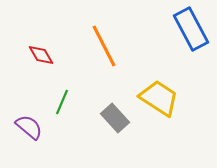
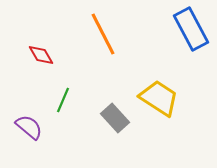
orange line: moved 1 px left, 12 px up
green line: moved 1 px right, 2 px up
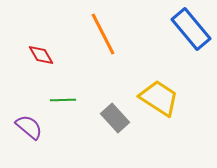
blue rectangle: rotated 12 degrees counterclockwise
green line: rotated 65 degrees clockwise
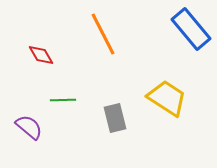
yellow trapezoid: moved 8 px right
gray rectangle: rotated 28 degrees clockwise
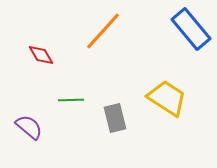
orange line: moved 3 px up; rotated 69 degrees clockwise
green line: moved 8 px right
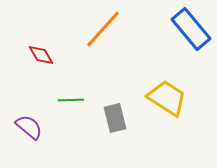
orange line: moved 2 px up
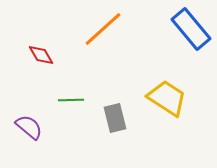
orange line: rotated 6 degrees clockwise
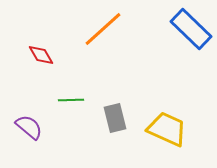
blue rectangle: rotated 6 degrees counterclockwise
yellow trapezoid: moved 31 px down; rotated 9 degrees counterclockwise
